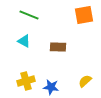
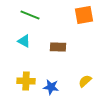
green line: moved 1 px right
yellow cross: rotated 18 degrees clockwise
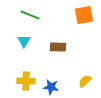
cyan triangle: rotated 32 degrees clockwise
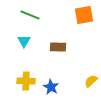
yellow semicircle: moved 6 px right
blue star: rotated 21 degrees clockwise
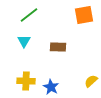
green line: moved 1 px left; rotated 60 degrees counterclockwise
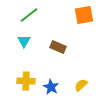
brown rectangle: rotated 21 degrees clockwise
yellow semicircle: moved 10 px left, 4 px down
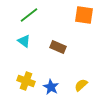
orange square: rotated 18 degrees clockwise
cyan triangle: rotated 24 degrees counterclockwise
yellow cross: rotated 18 degrees clockwise
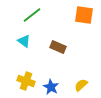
green line: moved 3 px right
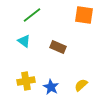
yellow cross: rotated 30 degrees counterclockwise
